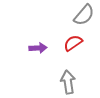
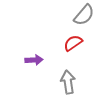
purple arrow: moved 4 px left, 12 px down
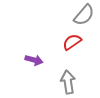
red semicircle: moved 1 px left, 1 px up
purple arrow: rotated 18 degrees clockwise
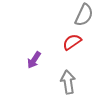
gray semicircle: rotated 15 degrees counterclockwise
purple arrow: rotated 108 degrees clockwise
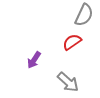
gray arrow: rotated 140 degrees clockwise
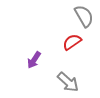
gray semicircle: moved 1 px down; rotated 55 degrees counterclockwise
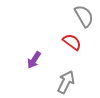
red semicircle: rotated 72 degrees clockwise
gray arrow: moved 2 px left; rotated 105 degrees counterclockwise
